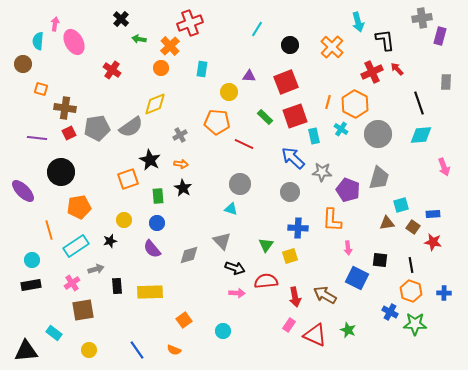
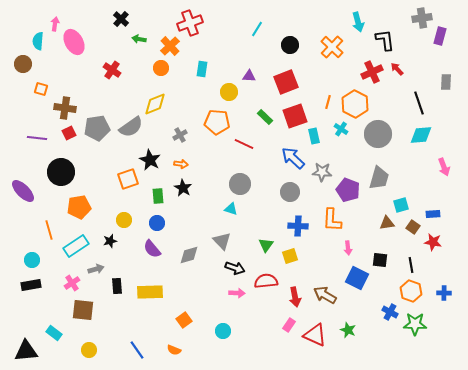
blue cross at (298, 228): moved 2 px up
brown square at (83, 310): rotated 15 degrees clockwise
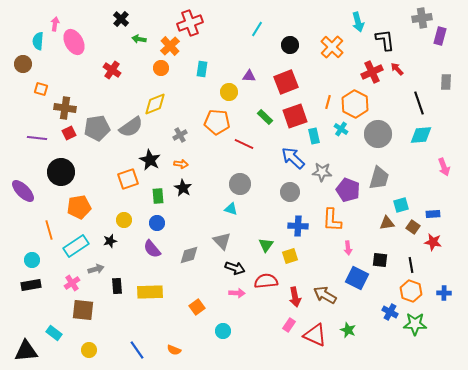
orange square at (184, 320): moved 13 px right, 13 px up
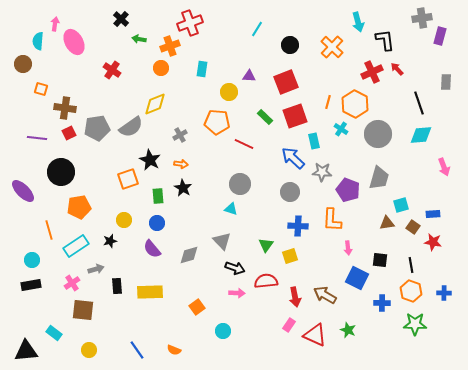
orange cross at (170, 46): rotated 24 degrees clockwise
cyan rectangle at (314, 136): moved 5 px down
blue cross at (390, 312): moved 8 px left, 9 px up; rotated 28 degrees counterclockwise
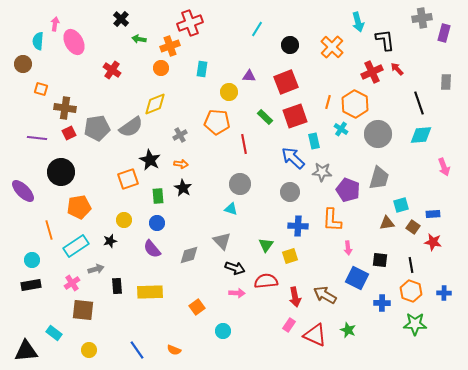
purple rectangle at (440, 36): moved 4 px right, 3 px up
red line at (244, 144): rotated 54 degrees clockwise
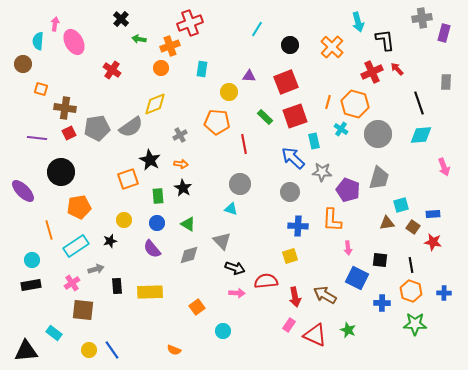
orange hexagon at (355, 104): rotated 12 degrees counterclockwise
green triangle at (266, 245): moved 78 px left, 21 px up; rotated 35 degrees counterclockwise
blue line at (137, 350): moved 25 px left
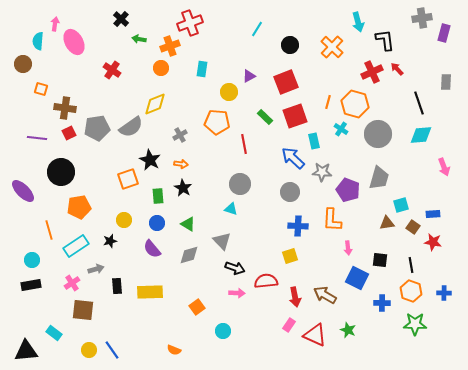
purple triangle at (249, 76): rotated 32 degrees counterclockwise
